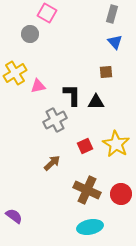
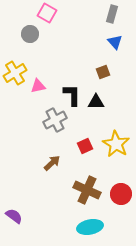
brown square: moved 3 px left; rotated 16 degrees counterclockwise
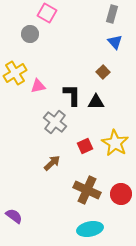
brown square: rotated 24 degrees counterclockwise
gray cross: moved 2 px down; rotated 25 degrees counterclockwise
yellow star: moved 1 px left, 1 px up
cyan ellipse: moved 2 px down
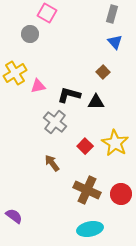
black L-shape: moved 3 px left; rotated 75 degrees counterclockwise
red square: rotated 21 degrees counterclockwise
brown arrow: rotated 84 degrees counterclockwise
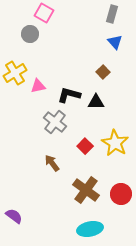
pink square: moved 3 px left
brown cross: moved 1 px left; rotated 12 degrees clockwise
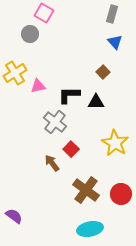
black L-shape: rotated 15 degrees counterclockwise
red square: moved 14 px left, 3 px down
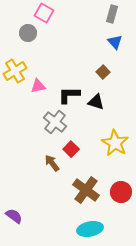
gray circle: moved 2 px left, 1 px up
yellow cross: moved 2 px up
black triangle: rotated 18 degrees clockwise
red circle: moved 2 px up
